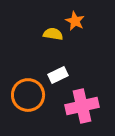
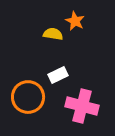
orange circle: moved 2 px down
pink cross: rotated 28 degrees clockwise
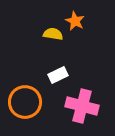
orange circle: moved 3 px left, 5 px down
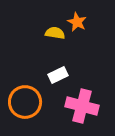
orange star: moved 2 px right, 1 px down
yellow semicircle: moved 2 px right, 1 px up
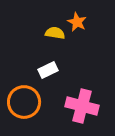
white rectangle: moved 10 px left, 5 px up
orange circle: moved 1 px left
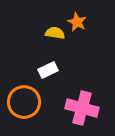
pink cross: moved 2 px down
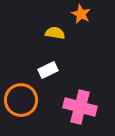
orange star: moved 4 px right, 8 px up
orange circle: moved 3 px left, 2 px up
pink cross: moved 2 px left, 1 px up
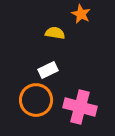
orange circle: moved 15 px right
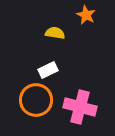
orange star: moved 5 px right, 1 px down
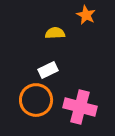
yellow semicircle: rotated 12 degrees counterclockwise
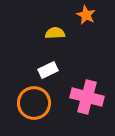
orange circle: moved 2 px left, 3 px down
pink cross: moved 7 px right, 10 px up
